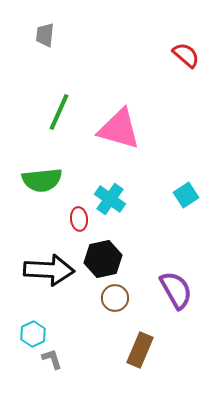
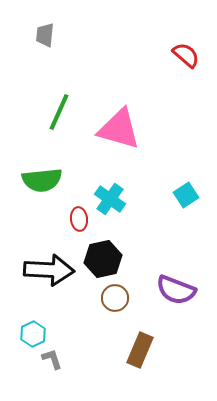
purple semicircle: rotated 141 degrees clockwise
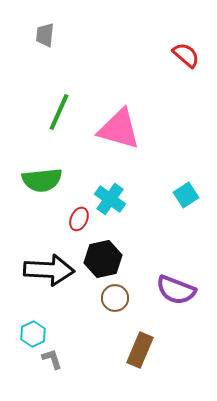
red ellipse: rotated 30 degrees clockwise
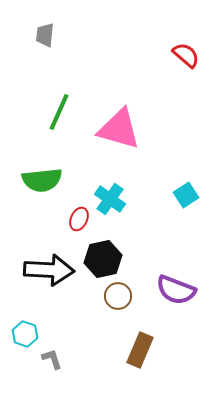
brown circle: moved 3 px right, 2 px up
cyan hexagon: moved 8 px left; rotated 15 degrees counterclockwise
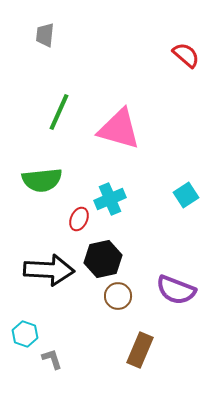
cyan cross: rotated 32 degrees clockwise
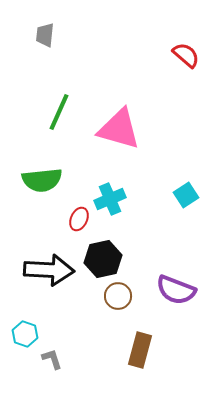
brown rectangle: rotated 8 degrees counterclockwise
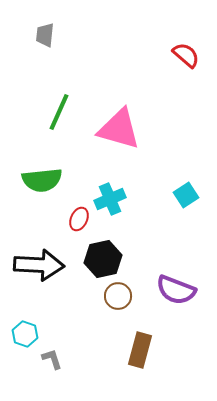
black arrow: moved 10 px left, 5 px up
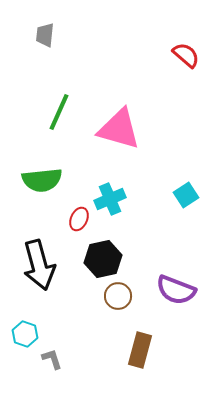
black arrow: rotated 72 degrees clockwise
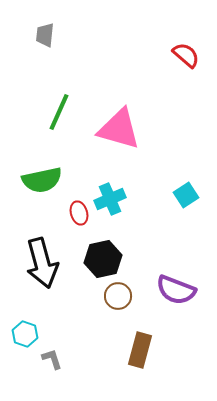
green semicircle: rotated 6 degrees counterclockwise
red ellipse: moved 6 px up; rotated 40 degrees counterclockwise
black arrow: moved 3 px right, 2 px up
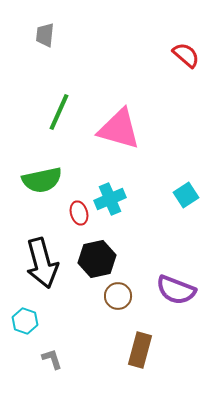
black hexagon: moved 6 px left
cyan hexagon: moved 13 px up
